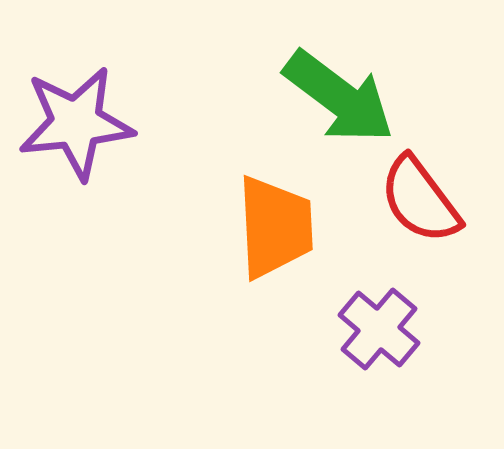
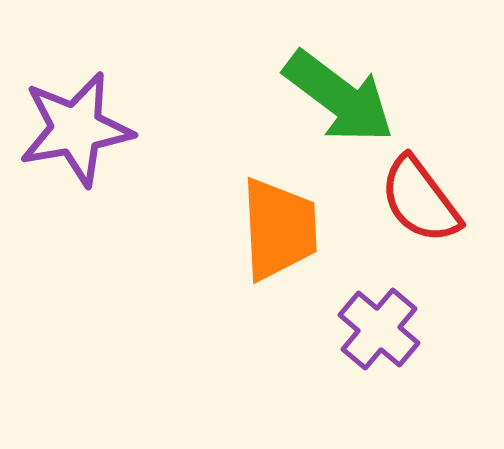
purple star: moved 6 px down; rotated 4 degrees counterclockwise
orange trapezoid: moved 4 px right, 2 px down
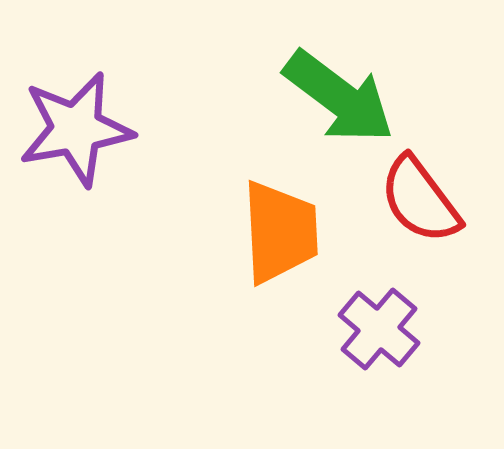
orange trapezoid: moved 1 px right, 3 px down
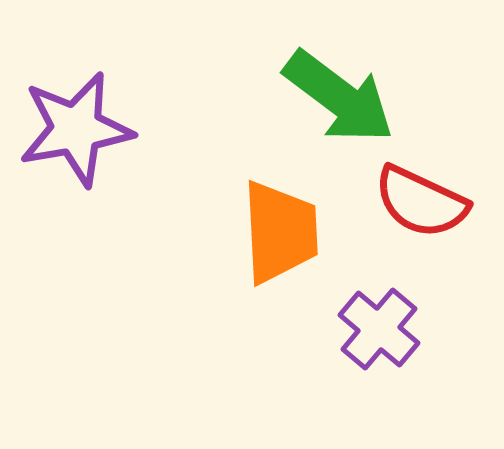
red semicircle: moved 1 px right, 2 px down; rotated 28 degrees counterclockwise
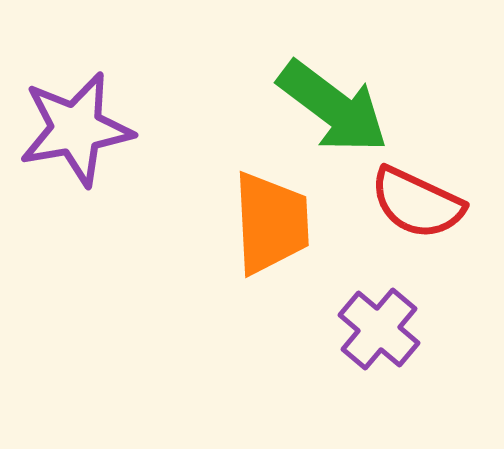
green arrow: moved 6 px left, 10 px down
red semicircle: moved 4 px left, 1 px down
orange trapezoid: moved 9 px left, 9 px up
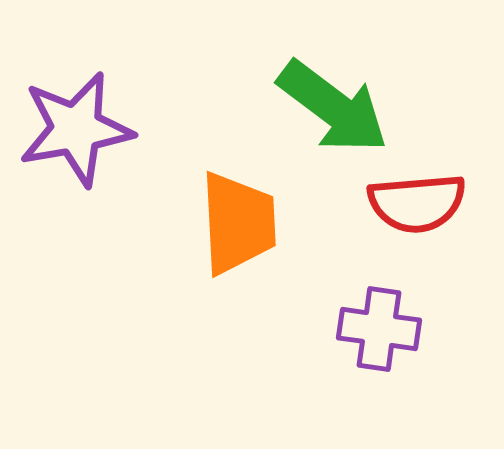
red semicircle: rotated 30 degrees counterclockwise
orange trapezoid: moved 33 px left
purple cross: rotated 32 degrees counterclockwise
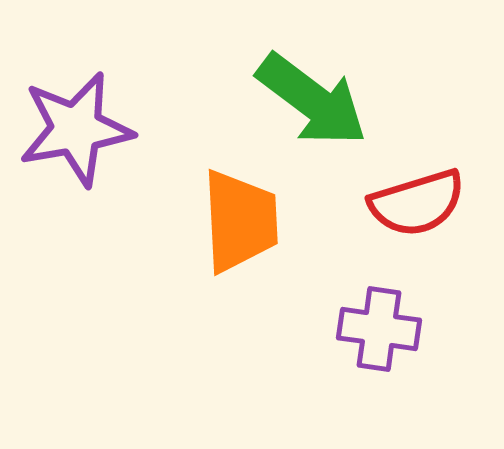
green arrow: moved 21 px left, 7 px up
red semicircle: rotated 12 degrees counterclockwise
orange trapezoid: moved 2 px right, 2 px up
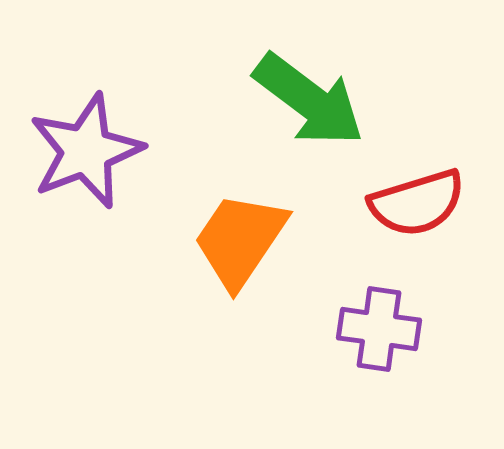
green arrow: moved 3 px left
purple star: moved 10 px right, 22 px down; rotated 11 degrees counterclockwise
orange trapezoid: moved 19 px down; rotated 143 degrees counterclockwise
